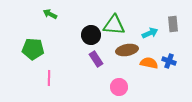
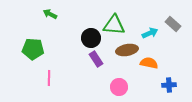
gray rectangle: rotated 42 degrees counterclockwise
black circle: moved 3 px down
blue cross: moved 24 px down; rotated 24 degrees counterclockwise
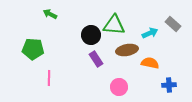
black circle: moved 3 px up
orange semicircle: moved 1 px right
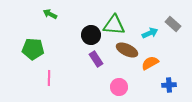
brown ellipse: rotated 35 degrees clockwise
orange semicircle: rotated 42 degrees counterclockwise
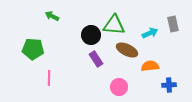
green arrow: moved 2 px right, 2 px down
gray rectangle: rotated 35 degrees clockwise
orange semicircle: moved 3 px down; rotated 24 degrees clockwise
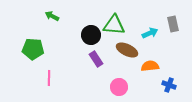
blue cross: rotated 24 degrees clockwise
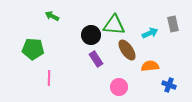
brown ellipse: rotated 30 degrees clockwise
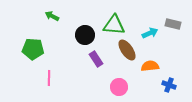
gray rectangle: rotated 63 degrees counterclockwise
black circle: moved 6 px left
